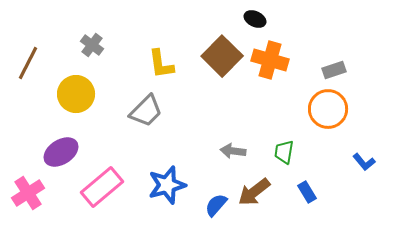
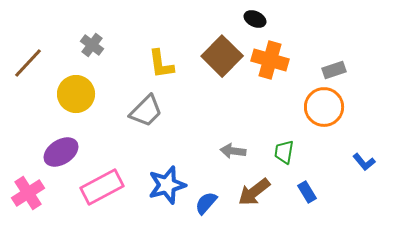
brown line: rotated 16 degrees clockwise
orange circle: moved 4 px left, 2 px up
pink rectangle: rotated 12 degrees clockwise
blue semicircle: moved 10 px left, 2 px up
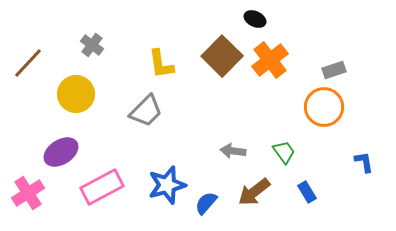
orange cross: rotated 36 degrees clockwise
green trapezoid: rotated 135 degrees clockwise
blue L-shape: rotated 150 degrees counterclockwise
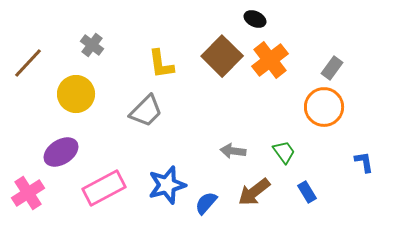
gray rectangle: moved 2 px left, 2 px up; rotated 35 degrees counterclockwise
pink rectangle: moved 2 px right, 1 px down
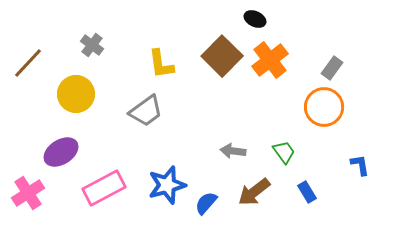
gray trapezoid: rotated 9 degrees clockwise
blue L-shape: moved 4 px left, 3 px down
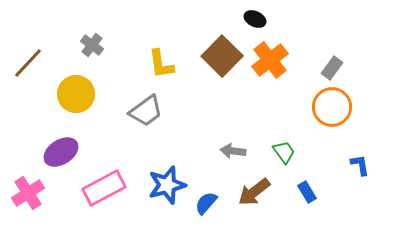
orange circle: moved 8 px right
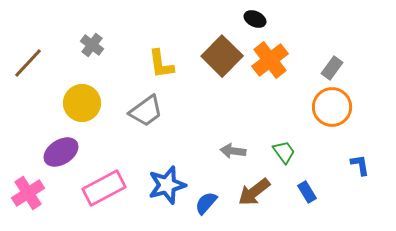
yellow circle: moved 6 px right, 9 px down
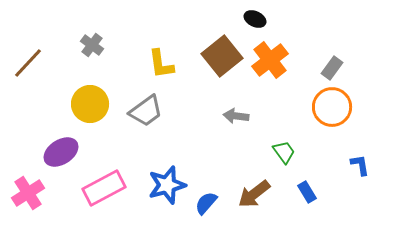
brown square: rotated 6 degrees clockwise
yellow circle: moved 8 px right, 1 px down
gray arrow: moved 3 px right, 35 px up
brown arrow: moved 2 px down
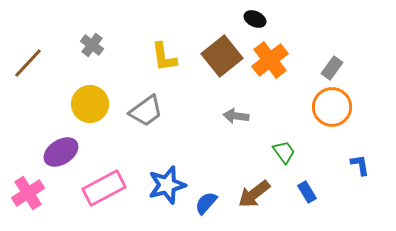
yellow L-shape: moved 3 px right, 7 px up
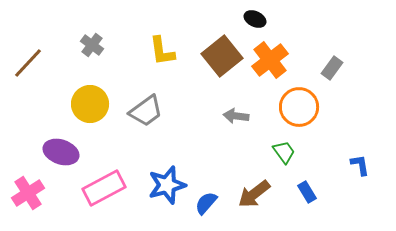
yellow L-shape: moved 2 px left, 6 px up
orange circle: moved 33 px left
purple ellipse: rotated 52 degrees clockwise
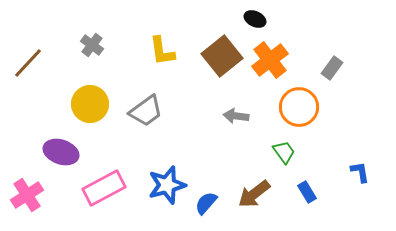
blue L-shape: moved 7 px down
pink cross: moved 1 px left, 2 px down
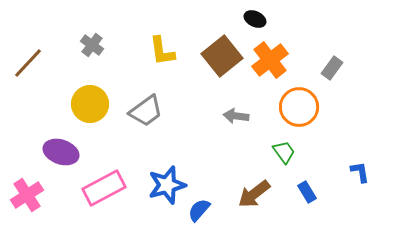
blue semicircle: moved 7 px left, 7 px down
